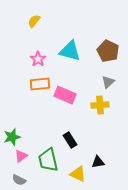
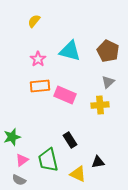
orange rectangle: moved 2 px down
pink triangle: moved 1 px right, 4 px down
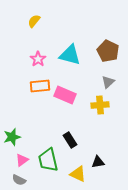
cyan triangle: moved 4 px down
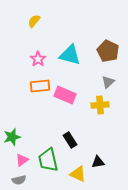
gray semicircle: rotated 40 degrees counterclockwise
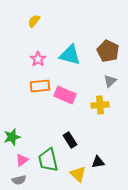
gray triangle: moved 2 px right, 1 px up
yellow triangle: rotated 18 degrees clockwise
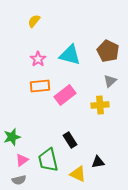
pink rectangle: rotated 60 degrees counterclockwise
yellow triangle: rotated 18 degrees counterclockwise
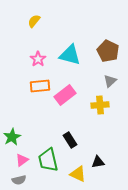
green star: rotated 12 degrees counterclockwise
